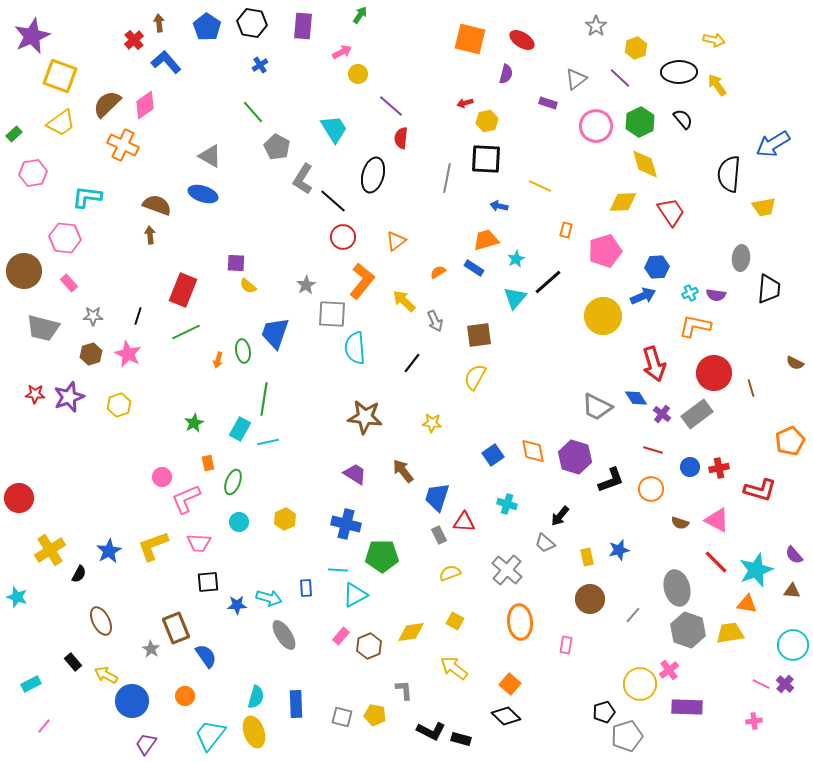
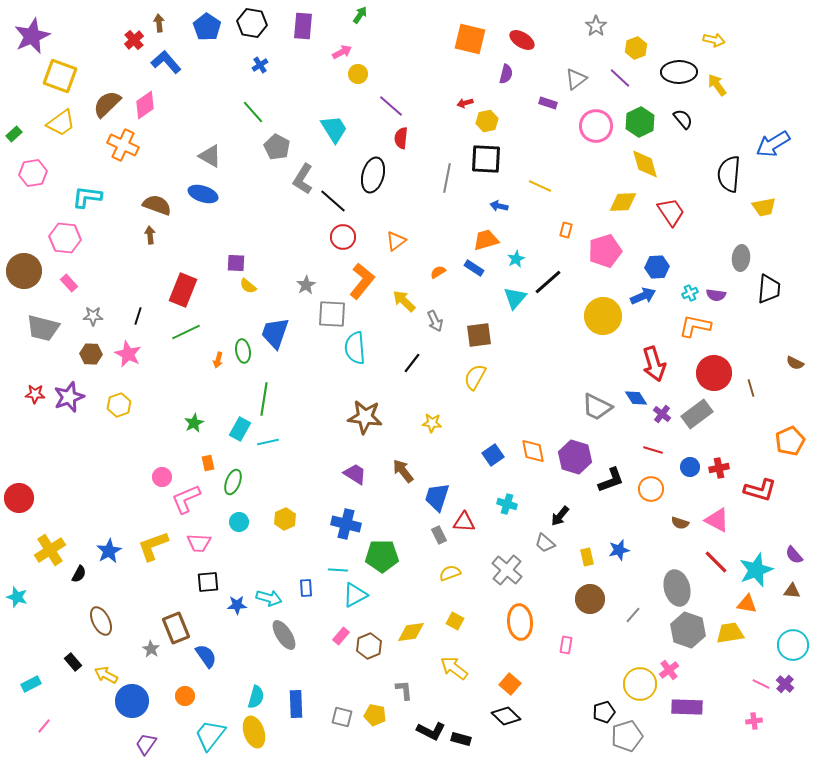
brown hexagon at (91, 354): rotated 20 degrees clockwise
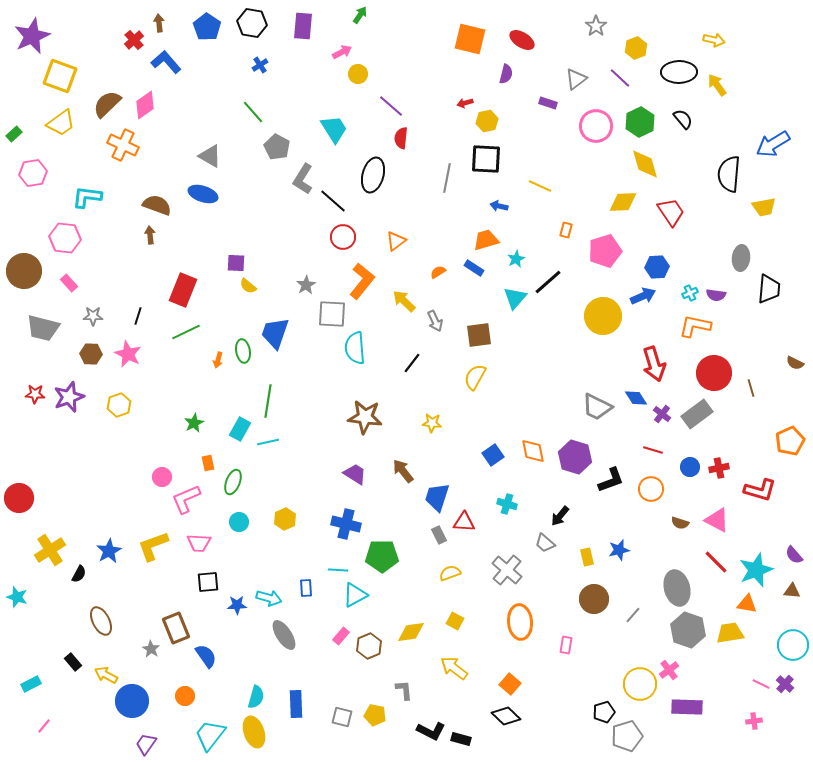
green line at (264, 399): moved 4 px right, 2 px down
brown circle at (590, 599): moved 4 px right
